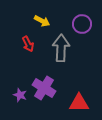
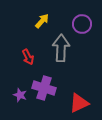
yellow arrow: rotated 77 degrees counterclockwise
red arrow: moved 13 px down
purple cross: rotated 15 degrees counterclockwise
red triangle: rotated 25 degrees counterclockwise
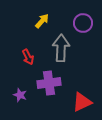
purple circle: moved 1 px right, 1 px up
purple cross: moved 5 px right, 5 px up; rotated 25 degrees counterclockwise
red triangle: moved 3 px right, 1 px up
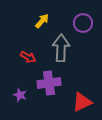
red arrow: rotated 35 degrees counterclockwise
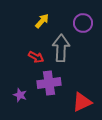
red arrow: moved 8 px right
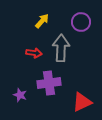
purple circle: moved 2 px left, 1 px up
red arrow: moved 2 px left, 4 px up; rotated 21 degrees counterclockwise
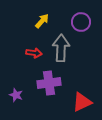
purple star: moved 4 px left
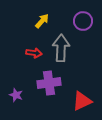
purple circle: moved 2 px right, 1 px up
red triangle: moved 1 px up
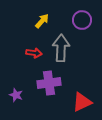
purple circle: moved 1 px left, 1 px up
red triangle: moved 1 px down
